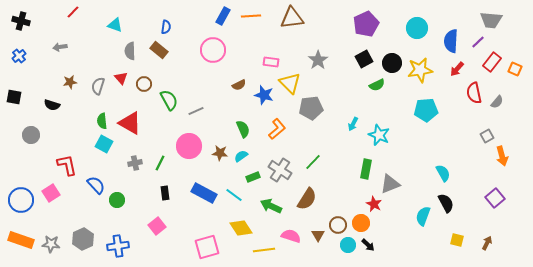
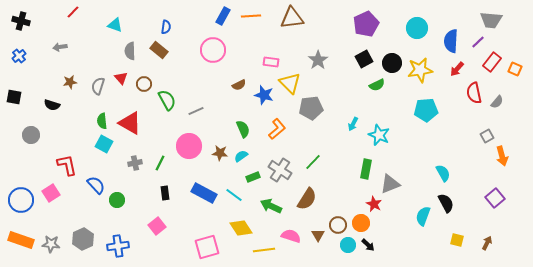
green semicircle at (169, 100): moved 2 px left
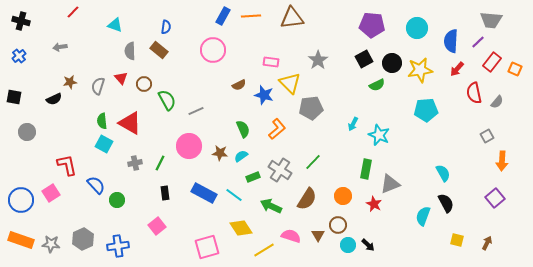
purple pentagon at (366, 24): moved 6 px right, 1 px down; rotated 30 degrees clockwise
black semicircle at (52, 105): moved 2 px right, 6 px up; rotated 42 degrees counterclockwise
gray circle at (31, 135): moved 4 px left, 3 px up
orange arrow at (502, 156): moved 5 px down; rotated 18 degrees clockwise
orange circle at (361, 223): moved 18 px left, 27 px up
yellow line at (264, 250): rotated 25 degrees counterclockwise
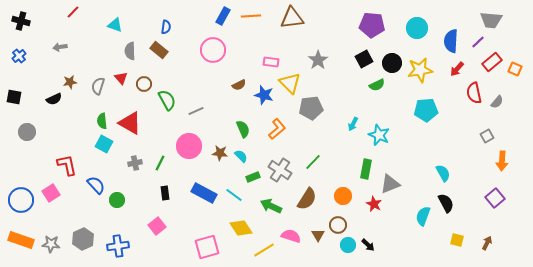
red rectangle at (492, 62): rotated 12 degrees clockwise
cyan semicircle at (241, 156): rotated 80 degrees clockwise
